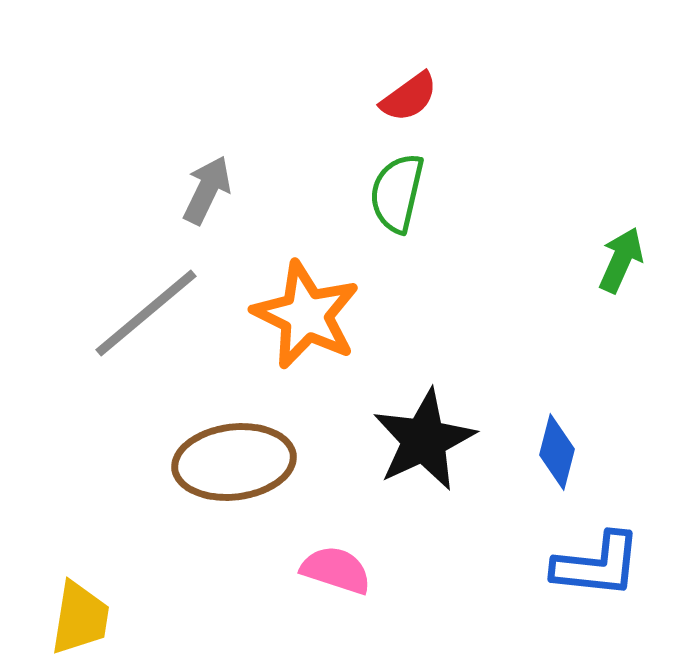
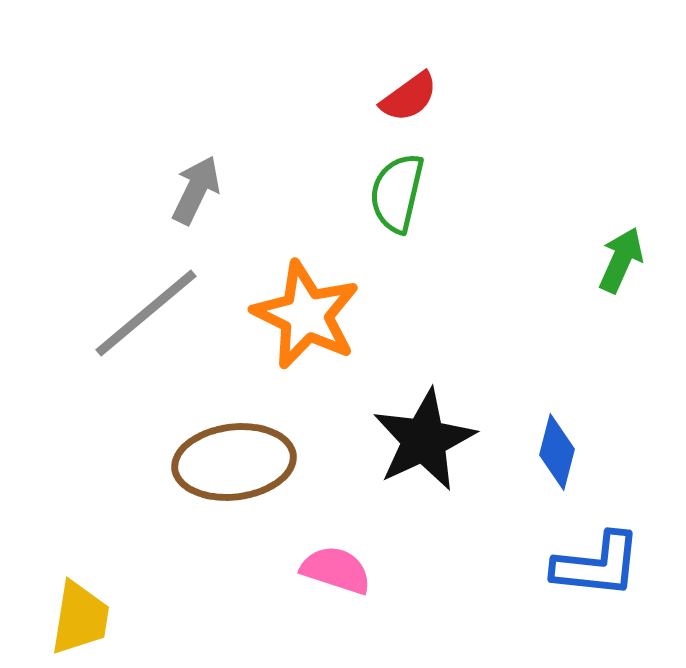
gray arrow: moved 11 px left
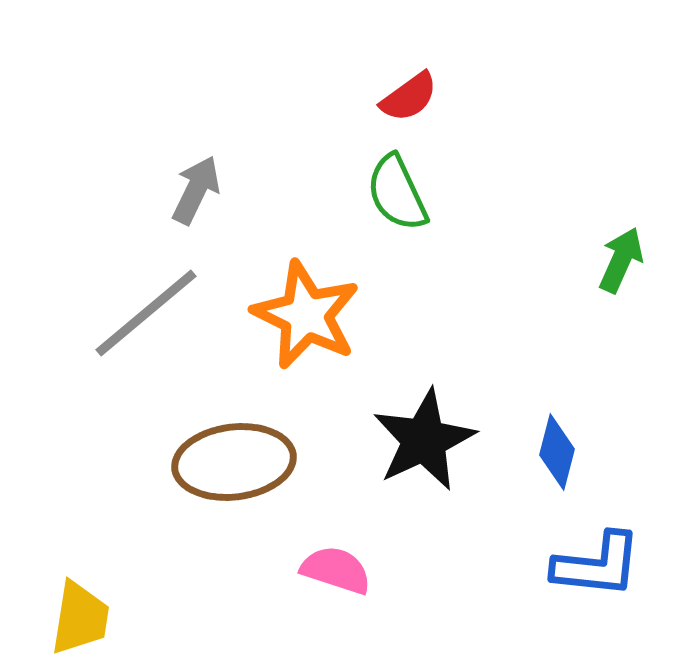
green semicircle: rotated 38 degrees counterclockwise
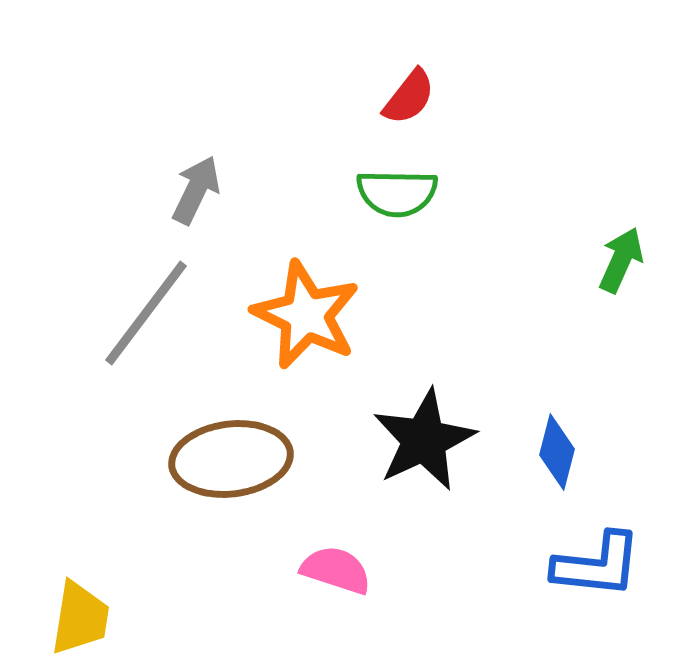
red semicircle: rotated 16 degrees counterclockwise
green semicircle: rotated 64 degrees counterclockwise
gray line: rotated 13 degrees counterclockwise
brown ellipse: moved 3 px left, 3 px up
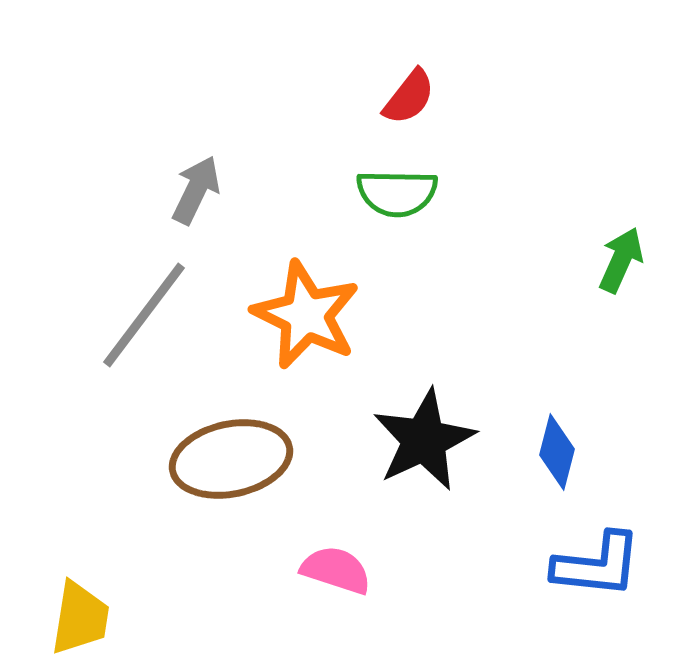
gray line: moved 2 px left, 2 px down
brown ellipse: rotated 5 degrees counterclockwise
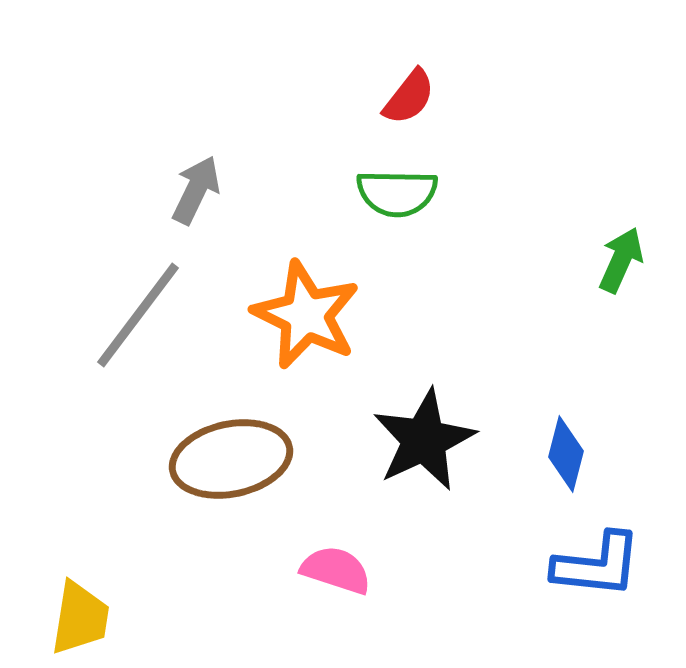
gray line: moved 6 px left
blue diamond: moved 9 px right, 2 px down
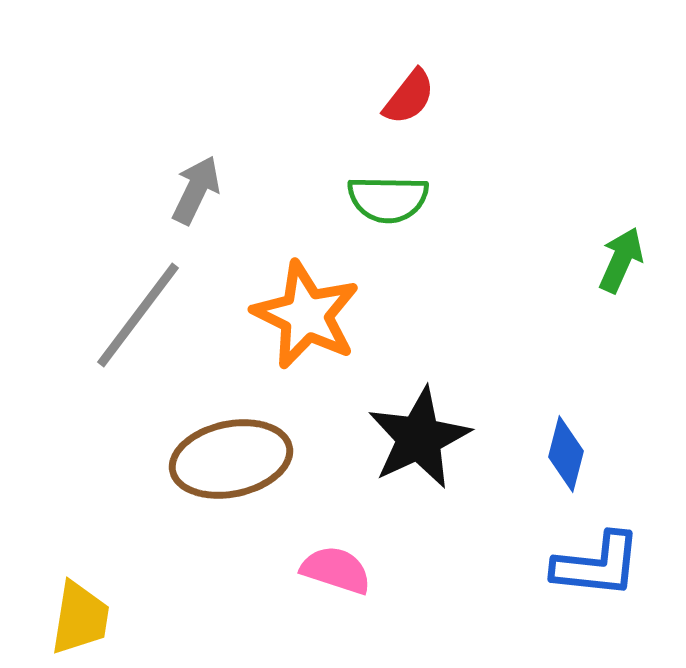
green semicircle: moved 9 px left, 6 px down
black star: moved 5 px left, 2 px up
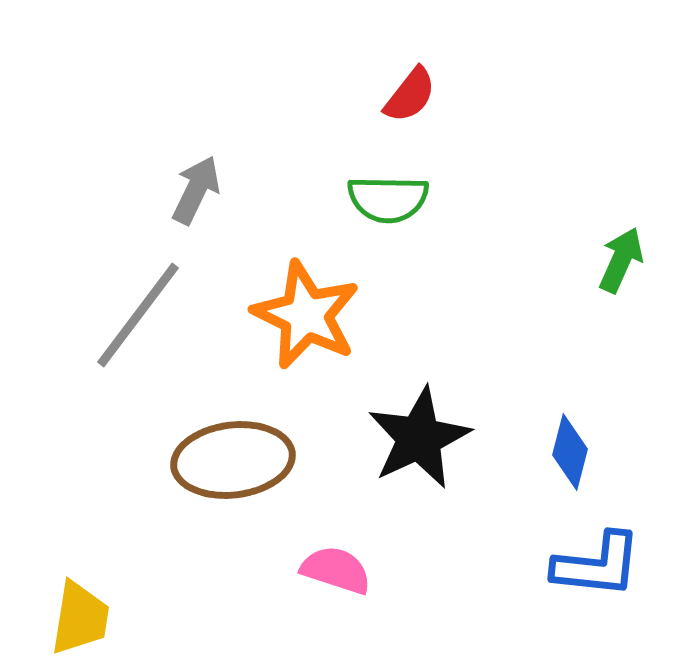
red semicircle: moved 1 px right, 2 px up
blue diamond: moved 4 px right, 2 px up
brown ellipse: moved 2 px right, 1 px down; rotated 5 degrees clockwise
